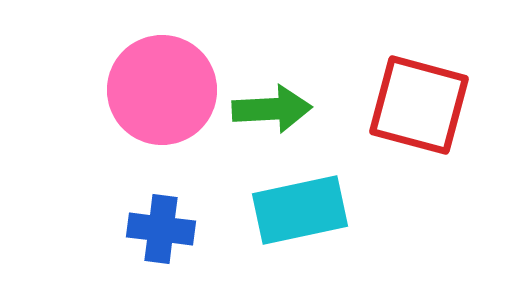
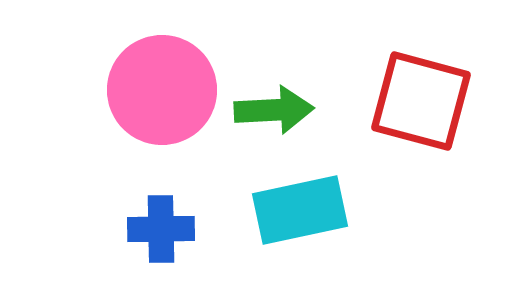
red square: moved 2 px right, 4 px up
green arrow: moved 2 px right, 1 px down
blue cross: rotated 8 degrees counterclockwise
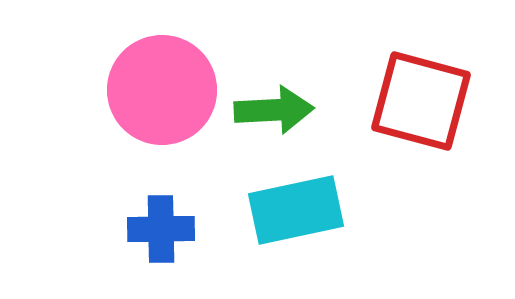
cyan rectangle: moved 4 px left
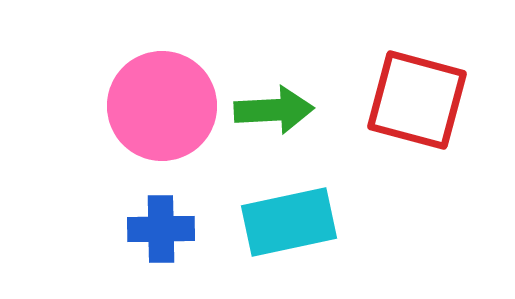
pink circle: moved 16 px down
red square: moved 4 px left, 1 px up
cyan rectangle: moved 7 px left, 12 px down
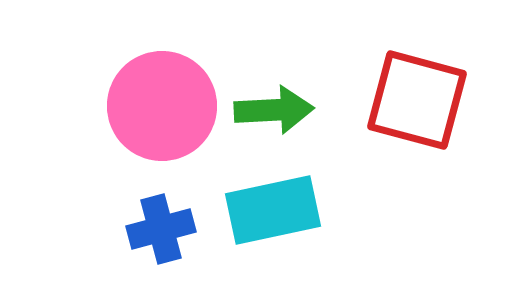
cyan rectangle: moved 16 px left, 12 px up
blue cross: rotated 14 degrees counterclockwise
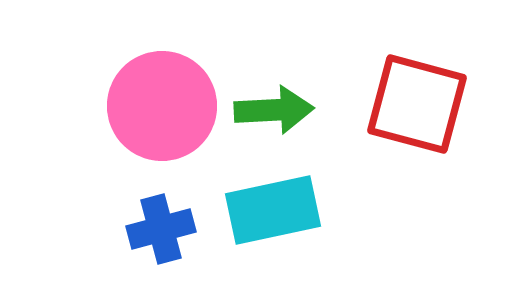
red square: moved 4 px down
